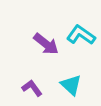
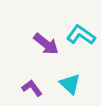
cyan triangle: moved 1 px left, 1 px up
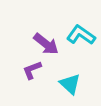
purple L-shape: moved 18 px up; rotated 75 degrees counterclockwise
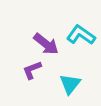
cyan triangle: rotated 25 degrees clockwise
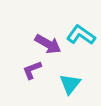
purple arrow: moved 2 px right; rotated 8 degrees counterclockwise
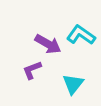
cyan triangle: moved 3 px right
